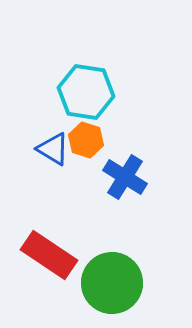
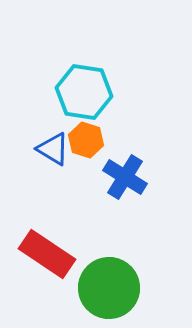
cyan hexagon: moved 2 px left
red rectangle: moved 2 px left, 1 px up
green circle: moved 3 px left, 5 px down
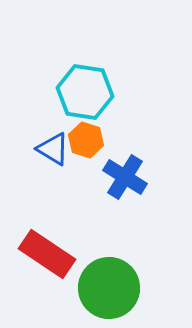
cyan hexagon: moved 1 px right
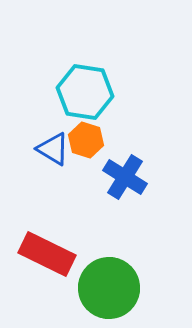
red rectangle: rotated 8 degrees counterclockwise
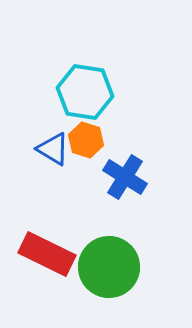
green circle: moved 21 px up
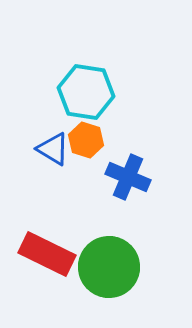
cyan hexagon: moved 1 px right
blue cross: moved 3 px right; rotated 9 degrees counterclockwise
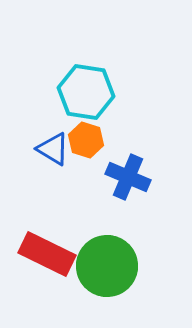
green circle: moved 2 px left, 1 px up
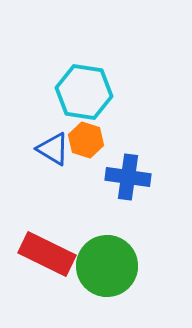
cyan hexagon: moved 2 px left
blue cross: rotated 15 degrees counterclockwise
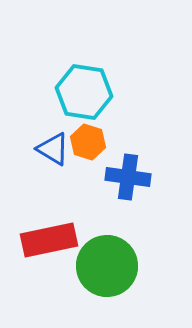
orange hexagon: moved 2 px right, 2 px down
red rectangle: moved 2 px right, 14 px up; rotated 38 degrees counterclockwise
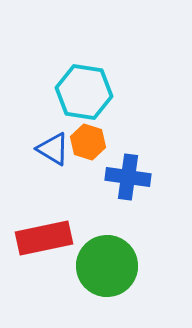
red rectangle: moved 5 px left, 2 px up
